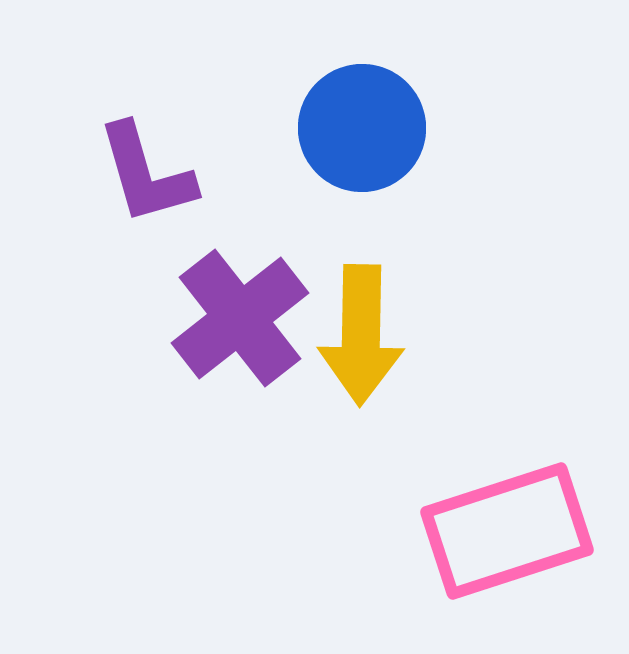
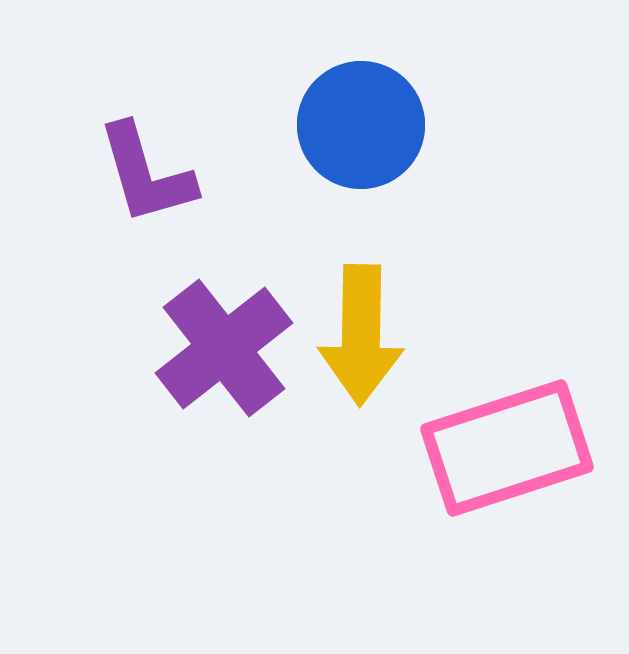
blue circle: moved 1 px left, 3 px up
purple cross: moved 16 px left, 30 px down
pink rectangle: moved 83 px up
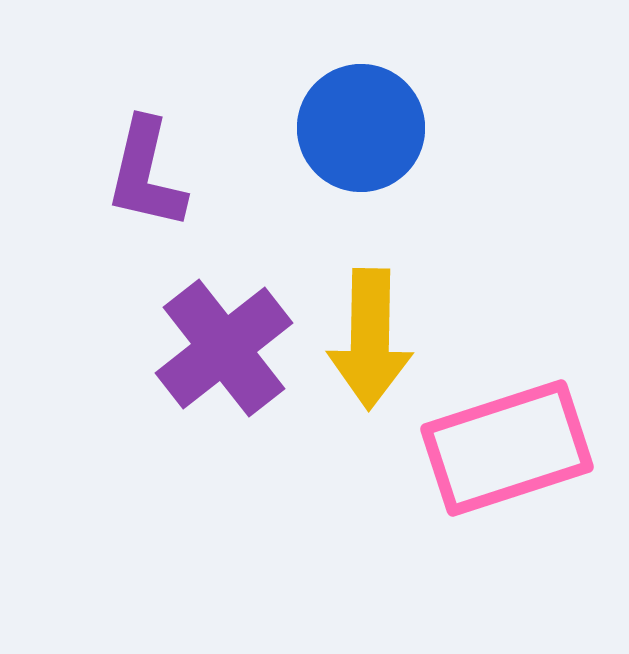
blue circle: moved 3 px down
purple L-shape: rotated 29 degrees clockwise
yellow arrow: moved 9 px right, 4 px down
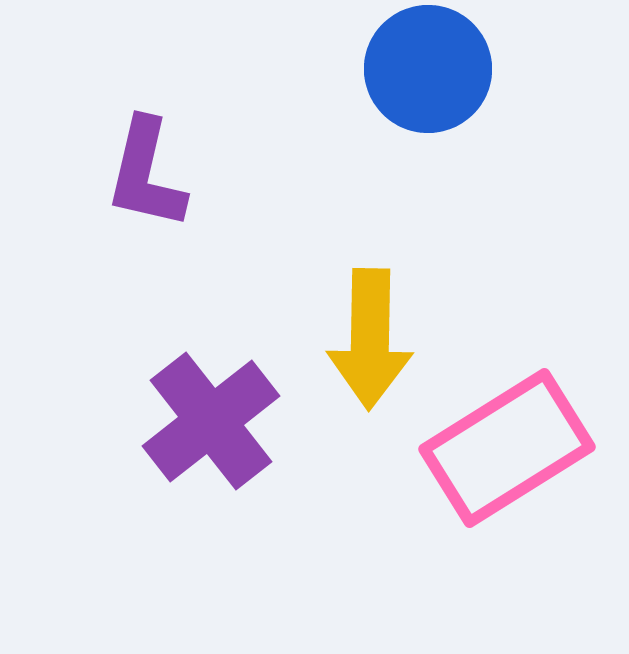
blue circle: moved 67 px right, 59 px up
purple cross: moved 13 px left, 73 px down
pink rectangle: rotated 14 degrees counterclockwise
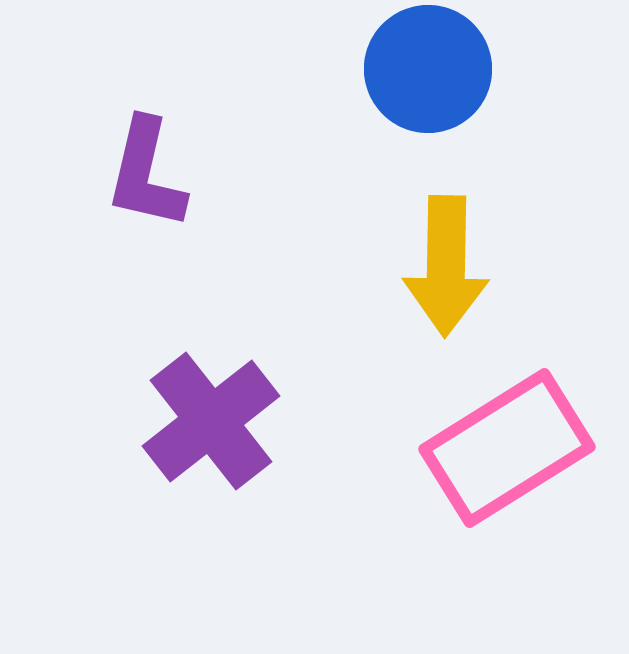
yellow arrow: moved 76 px right, 73 px up
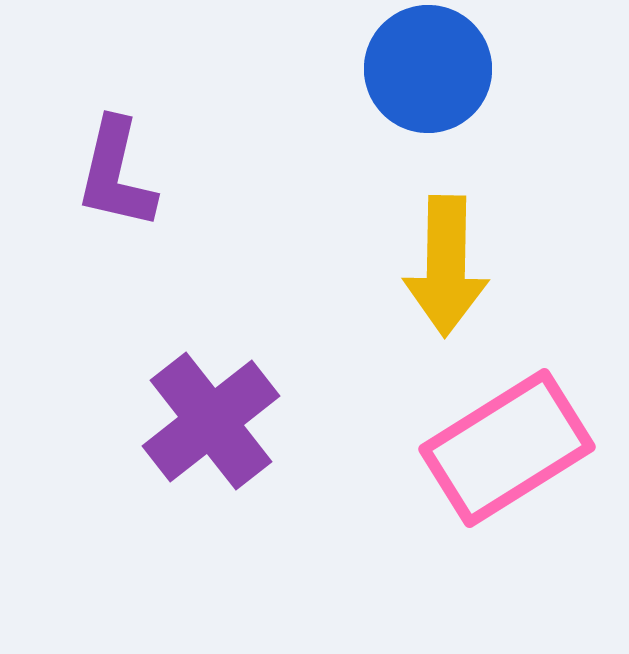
purple L-shape: moved 30 px left
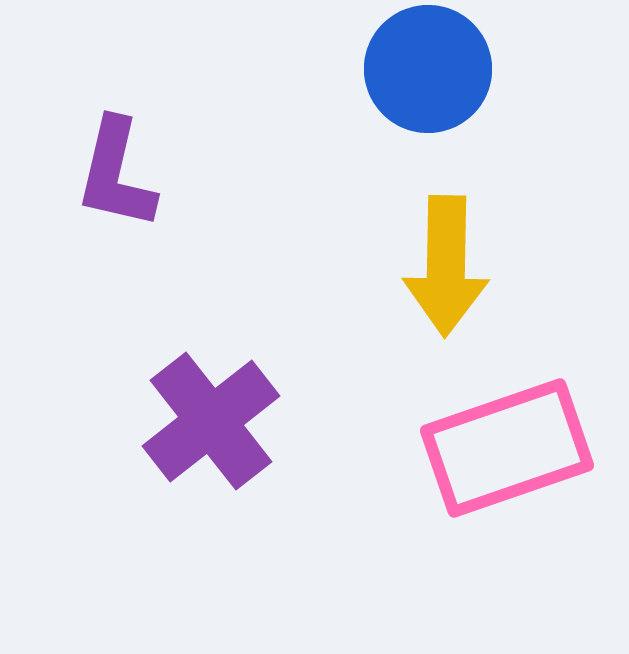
pink rectangle: rotated 13 degrees clockwise
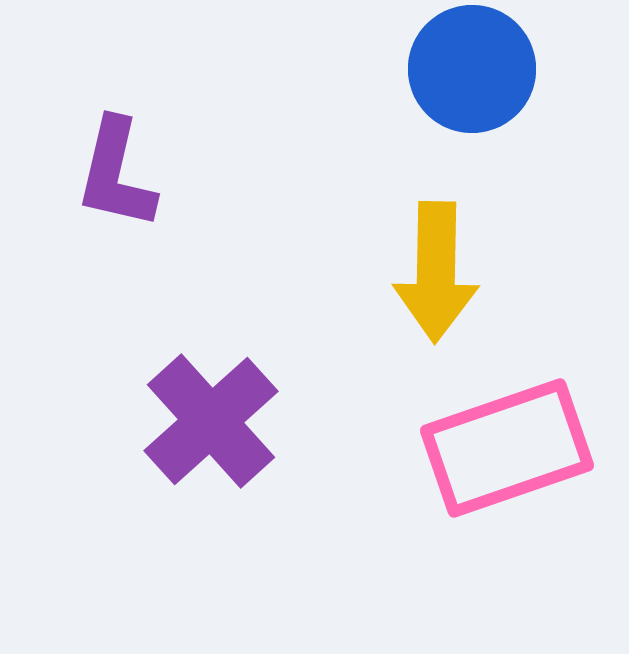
blue circle: moved 44 px right
yellow arrow: moved 10 px left, 6 px down
purple cross: rotated 4 degrees counterclockwise
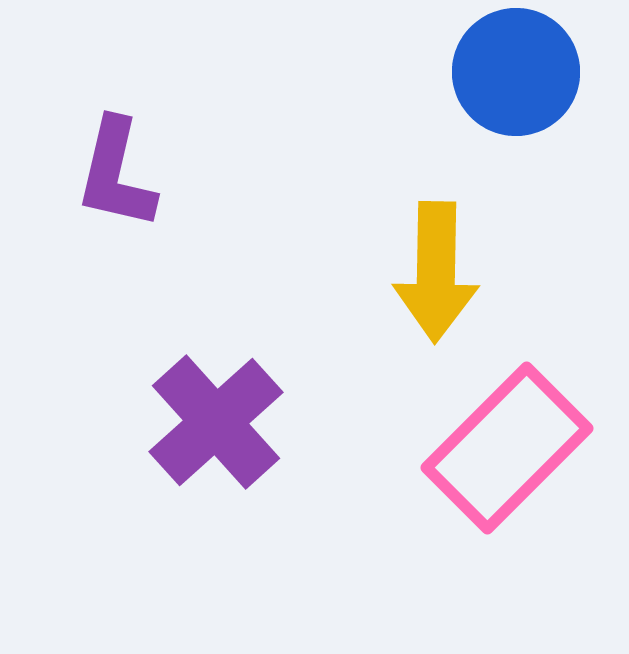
blue circle: moved 44 px right, 3 px down
purple cross: moved 5 px right, 1 px down
pink rectangle: rotated 26 degrees counterclockwise
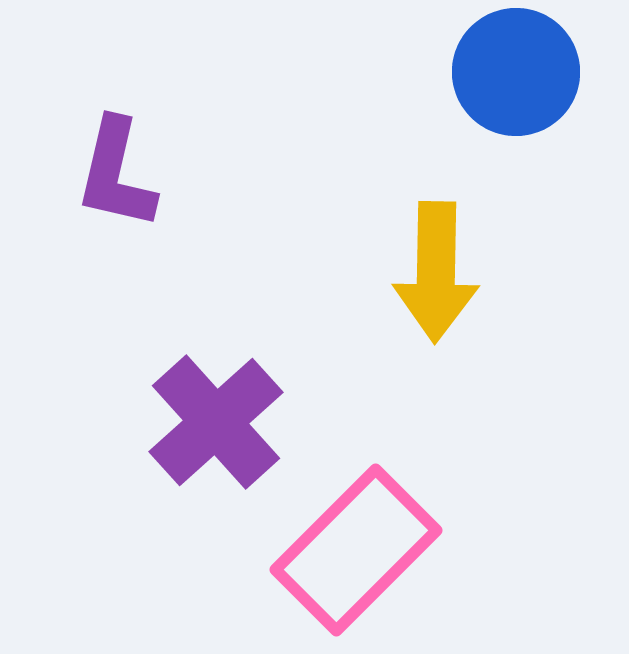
pink rectangle: moved 151 px left, 102 px down
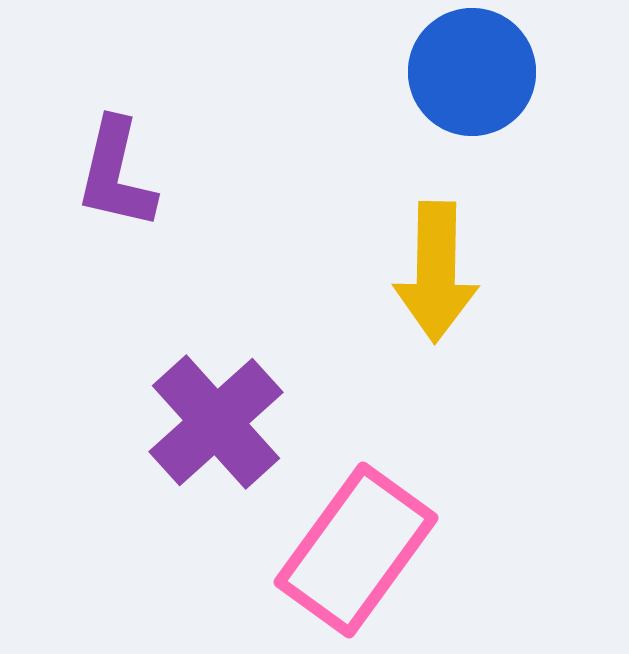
blue circle: moved 44 px left
pink rectangle: rotated 9 degrees counterclockwise
